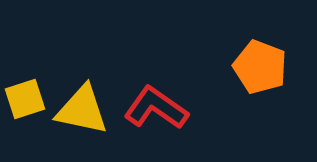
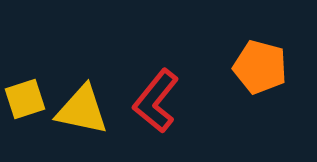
orange pentagon: rotated 6 degrees counterclockwise
red L-shape: moved 7 px up; rotated 86 degrees counterclockwise
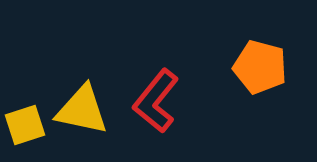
yellow square: moved 26 px down
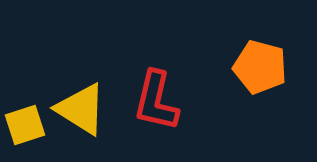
red L-shape: rotated 26 degrees counterclockwise
yellow triangle: moved 1 px left, 1 px up; rotated 20 degrees clockwise
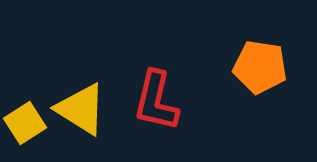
orange pentagon: rotated 6 degrees counterclockwise
yellow square: moved 2 px up; rotated 15 degrees counterclockwise
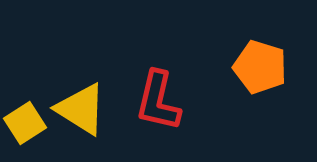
orange pentagon: rotated 8 degrees clockwise
red L-shape: moved 2 px right
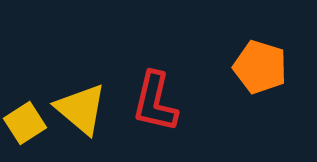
red L-shape: moved 3 px left, 1 px down
yellow triangle: rotated 8 degrees clockwise
